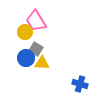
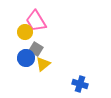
yellow triangle: moved 1 px right, 1 px down; rotated 42 degrees counterclockwise
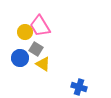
pink trapezoid: moved 4 px right, 5 px down
blue circle: moved 6 px left
yellow triangle: rotated 49 degrees counterclockwise
blue cross: moved 1 px left, 3 px down
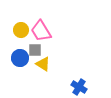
pink trapezoid: moved 1 px right, 5 px down
yellow circle: moved 4 px left, 2 px up
gray square: moved 1 px left, 1 px down; rotated 32 degrees counterclockwise
blue cross: rotated 14 degrees clockwise
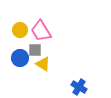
yellow circle: moved 1 px left
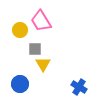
pink trapezoid: moved 10 px up
gray square: moved 1 px up
blue circle: moved 26 px down
yellow triangle: rotated 28 degrees clockwise
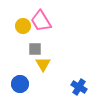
yellow circle: moved 3 px right, 4 px up
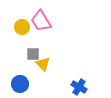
yellow circle: moved 1 px left, 1 px down
gray square: moved 2 px left, 5 px down
yellow triangle: rotated 14 degrees counterclockwise
